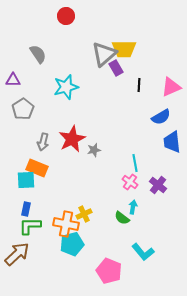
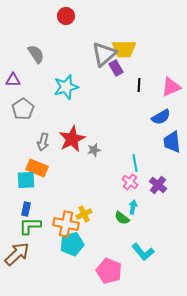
gray semicircle: moved 2 px left
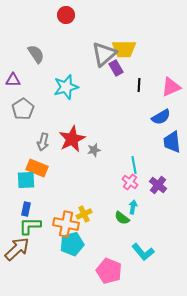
red circle: moved 1 px up
cyan line: moved 1 px left, 2 px down
brown arrow: moved 5 px up
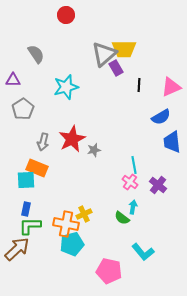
pink pentagon: rotated 10 degrees counterclockwise
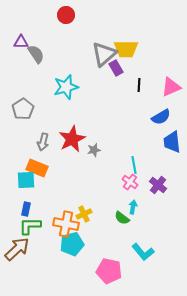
yellow trapezoid: moved 2 px right
purple triangle: moved 8 px right, 38 px up
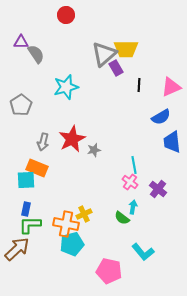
gray pentagon: moved 2 px left, 4 px up
purple cross: moved 4 px down
green L-shape: moved 1 px up
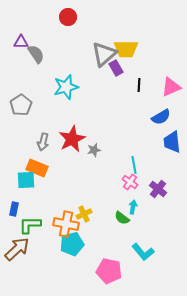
red circle: moved 2 px right, 2 px down
blue rectangle: moved 12 px left
